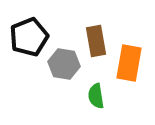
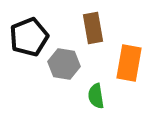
brown rectangle: moved 3 px left, 13 px up
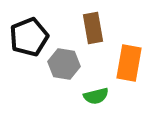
green semicircle: rotated 95 degrees counterclockwise
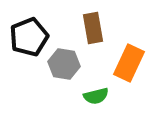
orange rectangle: rotated 15 degrees clockwise
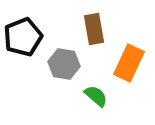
brown rectangle: moved 1 px right, 1 px down
black pentagon: moved 6 px left
green semicircle: rotated 125 degrees counterclockwise
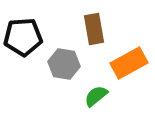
black pentagon: rotated 18 degrees clockwise
orange rectangle: rotated 36 degrees clockwise
green semicircle: rotated 80 degrees counterclockwise
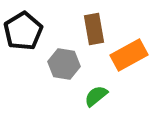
black pentagon: moved 6 px up; rotated 27 degrees counterclockwise
orange rectangle: moved 8 px up
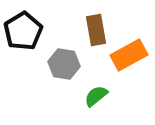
brown rectangle: moved 2 px right, 1 px down
